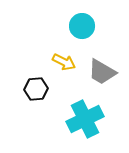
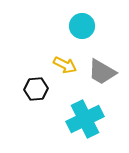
yellow arrow: moved 1 px right, 3 px down
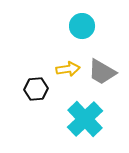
yellow arrow: moved 3 px right, 4 px down; rotated 35 degrees counterclockwise
cyan cross: rotated 18 degrees counterclockwise
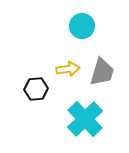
gray trapezoid: rotated 104 degrees counterclockwise
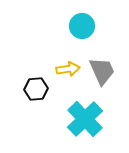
gray trapezoid: moved 1 px up; rotated 40 degrees counterclockwise
